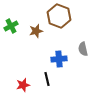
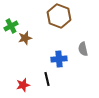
brown star: moved 11 px left, 7 px down
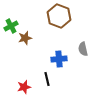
red star: moved 1 px right, 2 px down
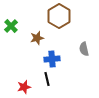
brown hexagon: rotated 10 degrees clockwise
green cross: rotated 16 degrees counterclockwise
brown star: moved 12 px right
gray semicircle: moved 1 px right
blue cross: moved 7 px left
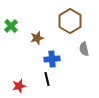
brown hexagon: moved 11 px right, 5 px down
red star: moved 5 px left, 1 px up
